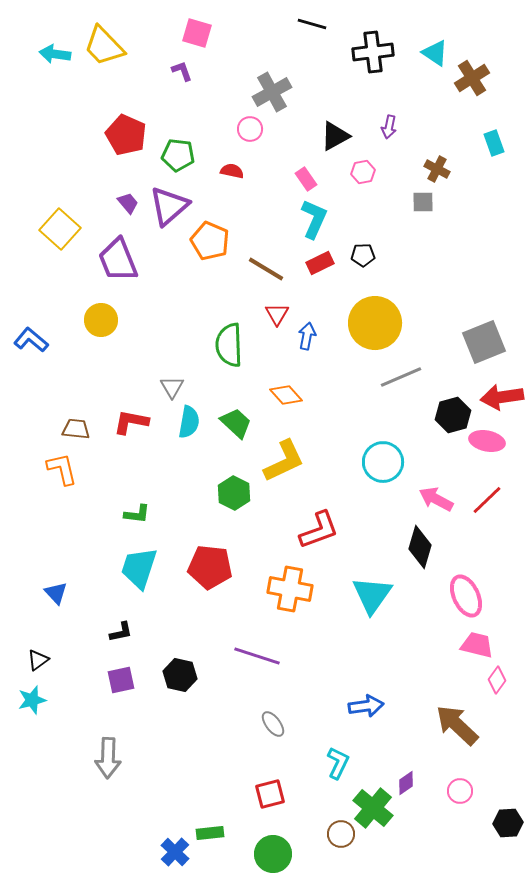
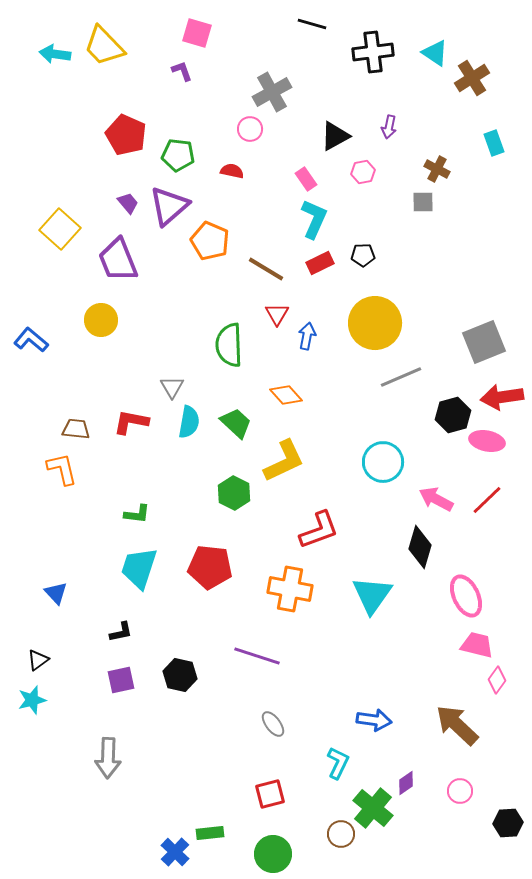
blue arrow at (366, 706): moved 8 px right, 14 px down; rotated 16 degrees clockwise
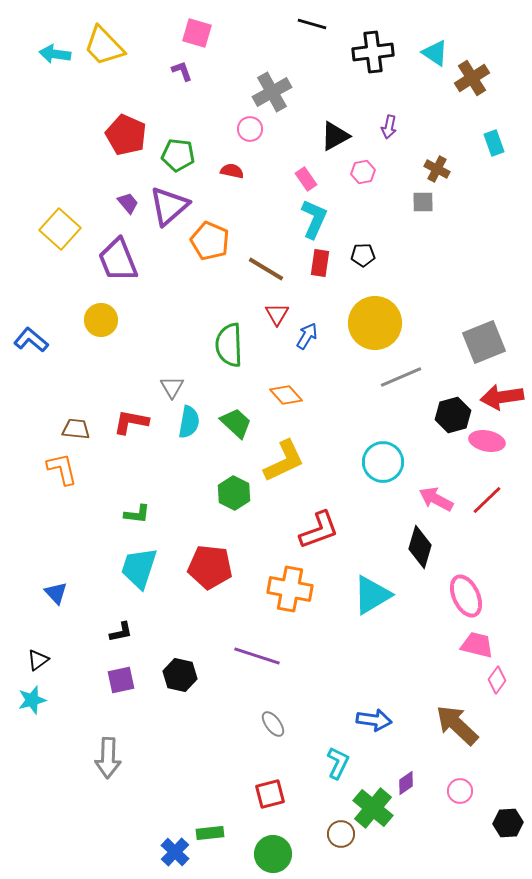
red rectangle at (320, 263): rotated 56 degrees counterclockwise
blue arrow at (307, 336): rotated 20 degrees clockwise
cyan triangle at (372, 595): rotated 24 degrees clockwise
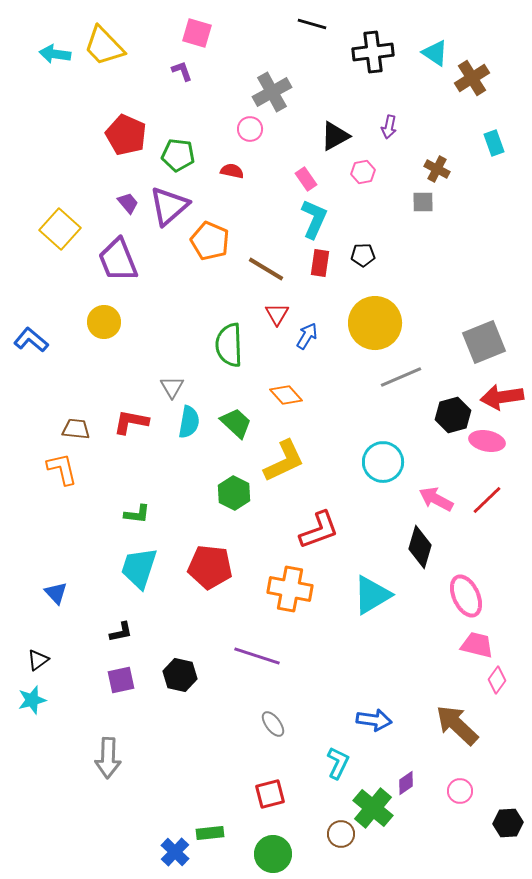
yellow circle at (101, 320): moved 3 px right, 2 px down
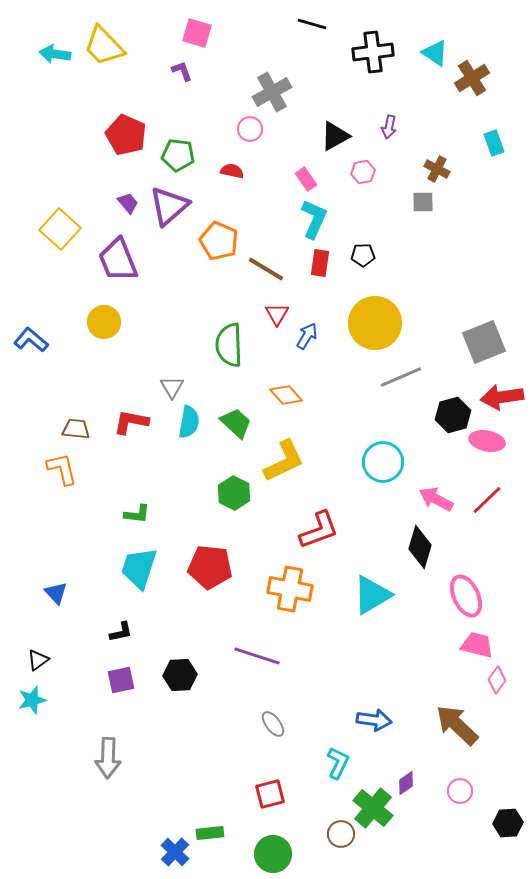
orange pentagon at (210, 241): moved 9 px right
black hexagon at (180, 675): rotated 16 degrees counterclockwise
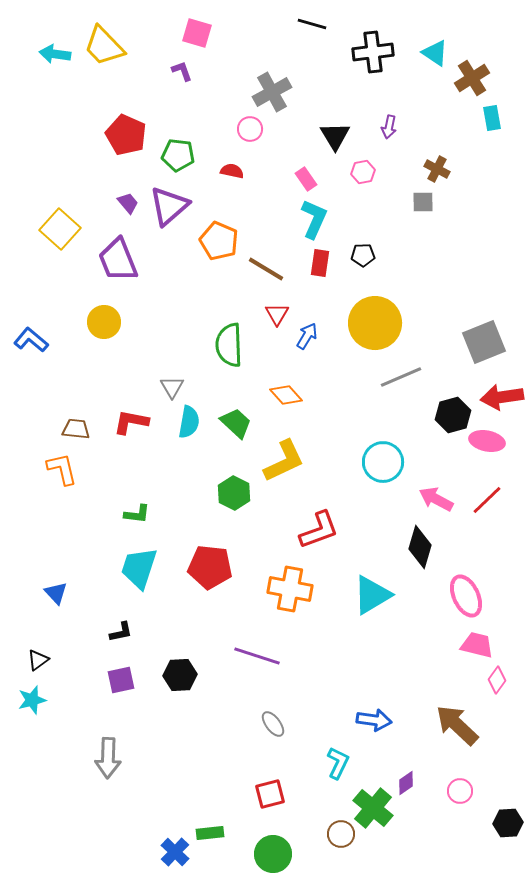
black triangle at (335, 136): rotated 32 degrees counterclockwise
cyan rectangle at (494, 143): moved 2 px left, 25 px up; rotated 10 degrees clockwise
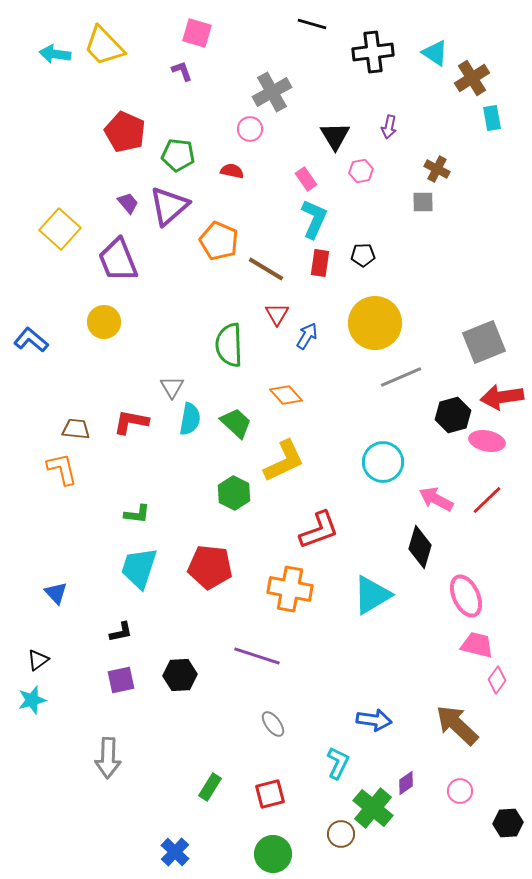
red pentagon at (126, 135): moved 1 px left, 3 px up
pink hexagon at (363, 172): moved 2 px left, 1 px up
cyan semicircle at (189, 422): moved 1 px right, 3 px up
green rectangle at (210, 833): moved 46 px up; rotated 52 degrees counterclockwise
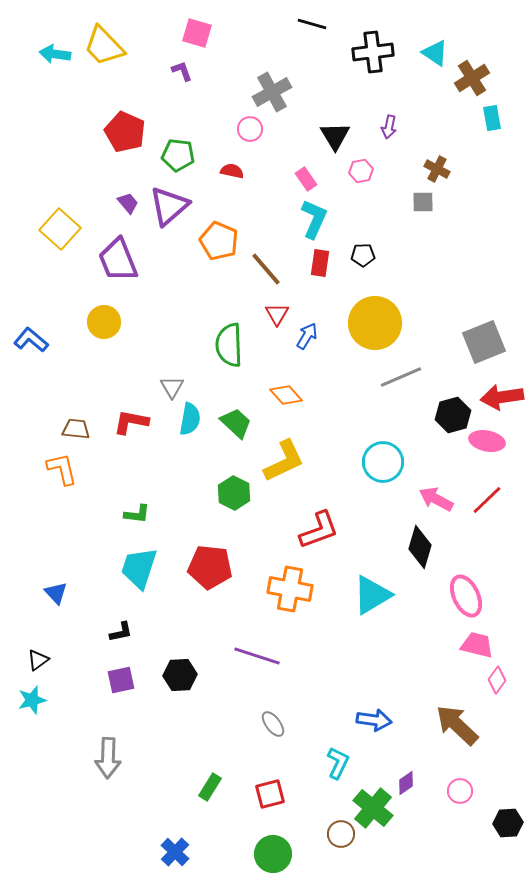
brown line at (266, 269): rotated 18 degrees clockwise
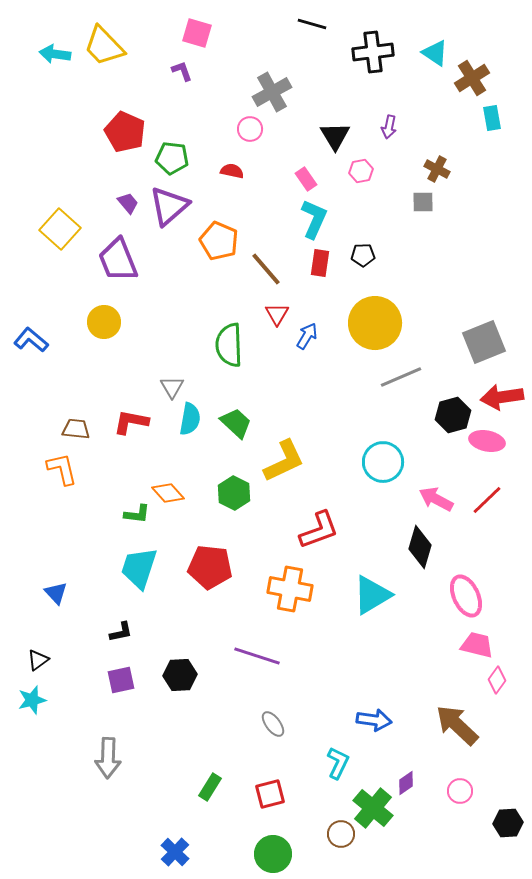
green pentagon at (178, 155): moved 6 px left, 3 px down
orange diamond at (286, 395): moved 118 px left, 98 px down
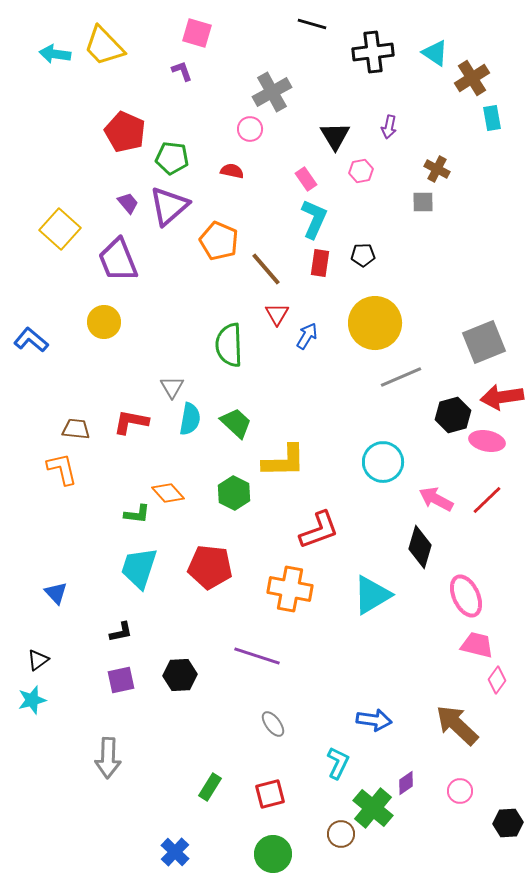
yellow L-shape at (284, 461): rotated 24 degrees clockwise
